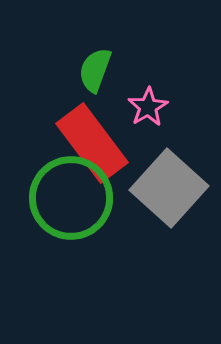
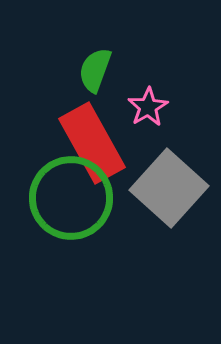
red rectangle: rotated 8 degrees clockwise
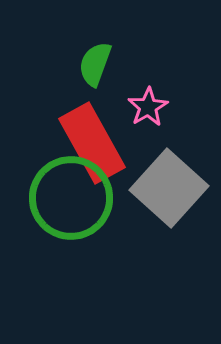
green semicircle: moved 6 px up
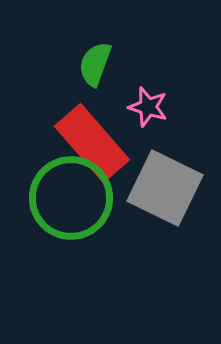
pink star: rotated 24 degrees counterclockwise
red rectangle: rotated 12 degrees counterclockwise
gray square: moved 4 px left; rotated 16 degrees counterclockwise
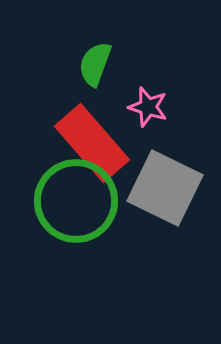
green circle: moved 5 px right, 3 px down
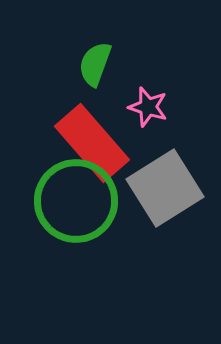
gray square: rotated 32 degrees clockwise
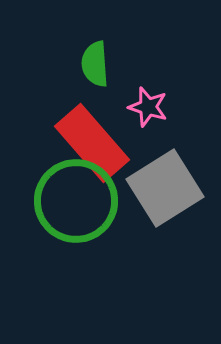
green semicircle: rotated 24 degrees counterclockwise
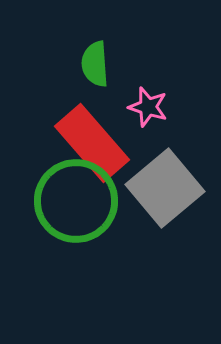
gray square: rotated 8 degrees counterclockwise
